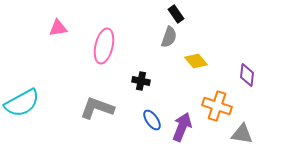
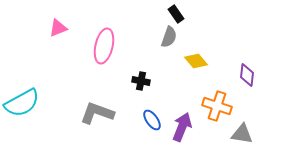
pink triangle: rotated 12 degrees counterclockwise
gray L-shape: moved 5 px down
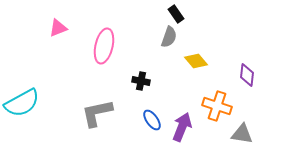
gray L-shape: rotated 32 degrees counterclockwise
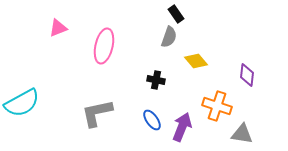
black cross: moved 15 px right, 1 px up
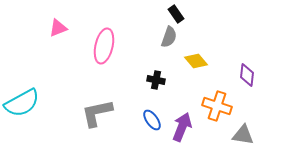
gray triangle: moved 1 px right, 1 px down
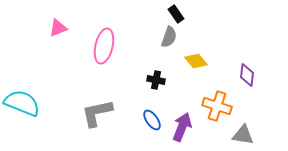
cyan semicircle: rotated 129 degrees counterclockwise
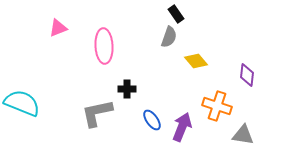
pink ellipse: rotated 16 degrees counterclockwise
black cross: moved 29 px left, 9 px down; rotated 12 degrees counterclockwise
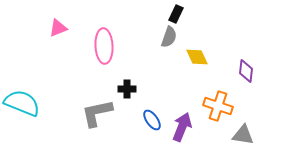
black rectangle: rotated 60 degrees clockwise
yellow diamond: moved 1 px right, 4 px up; rotated 15 degrees clockwise
purple diamond: moved 1 px left, 4 px up
orange cross: moved 1 px right
